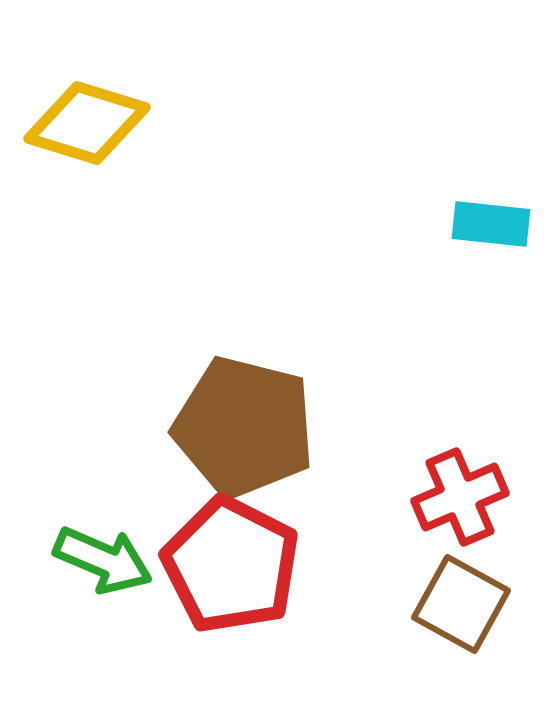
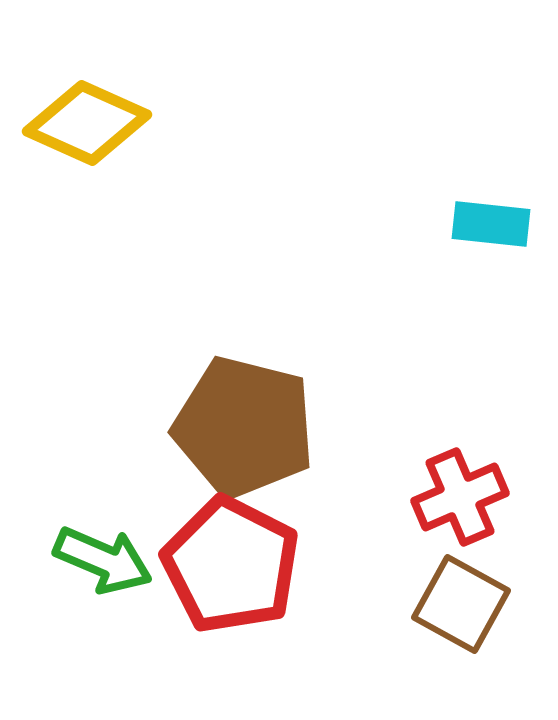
yellow diamond: rotated 7 degrees clockwise
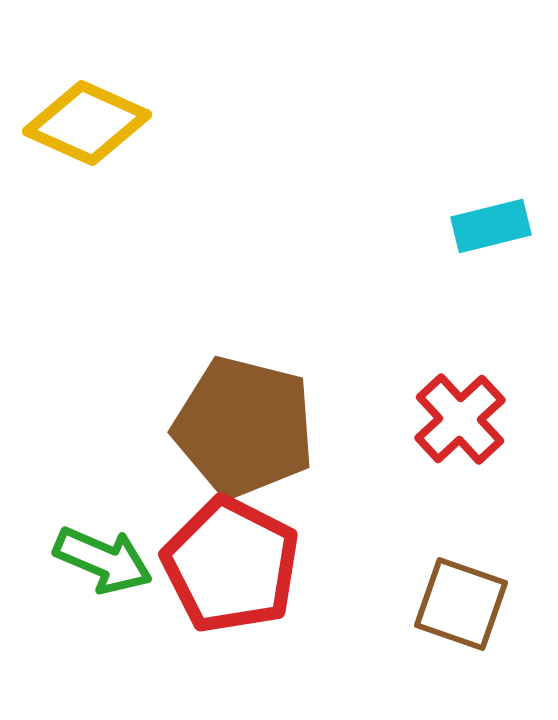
cyan rectangle: moved 2 px down; rotated 20 degrees counterclockwise
red cross: moved 78 px up; rotated 20 degrees counterclockwise
brown square: rotated 10 degrees counterclockwise
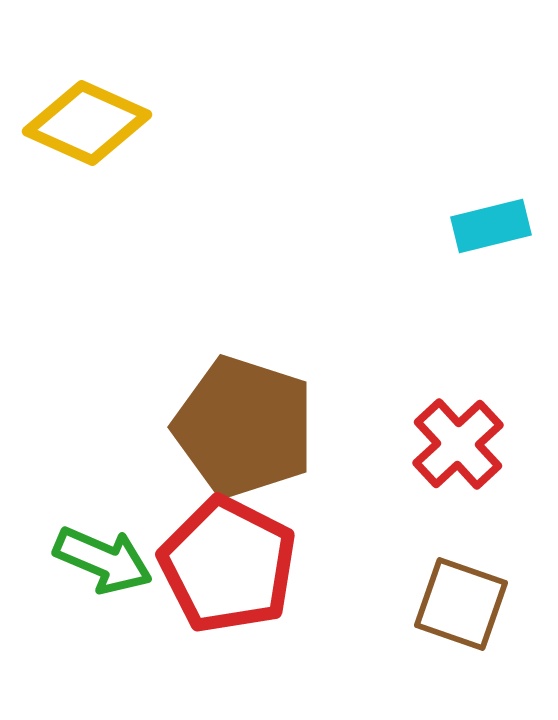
red cross: moved 2 px left, 25 px down
brown pentagon: rotated 4 degrees clockwise
red pentagon: moved 3 px left
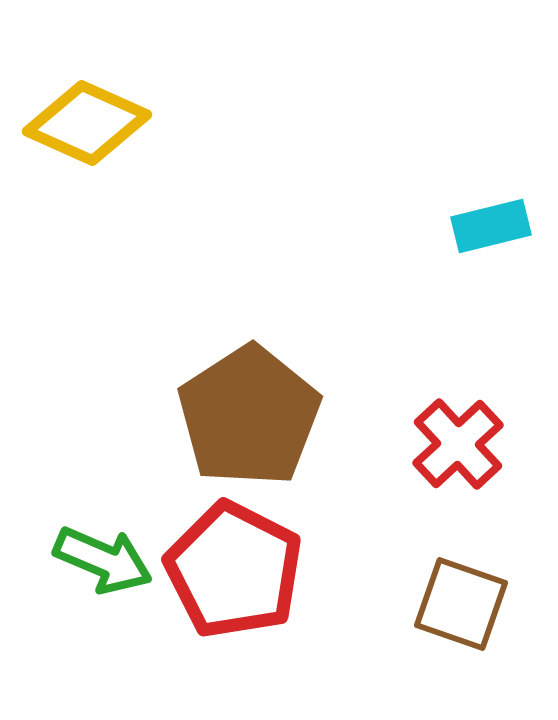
brown pentagon: moved 5 px right, 11 px up; rotated 21 degrees clockwise
red pentagon: moved 6 px right, 5 px down
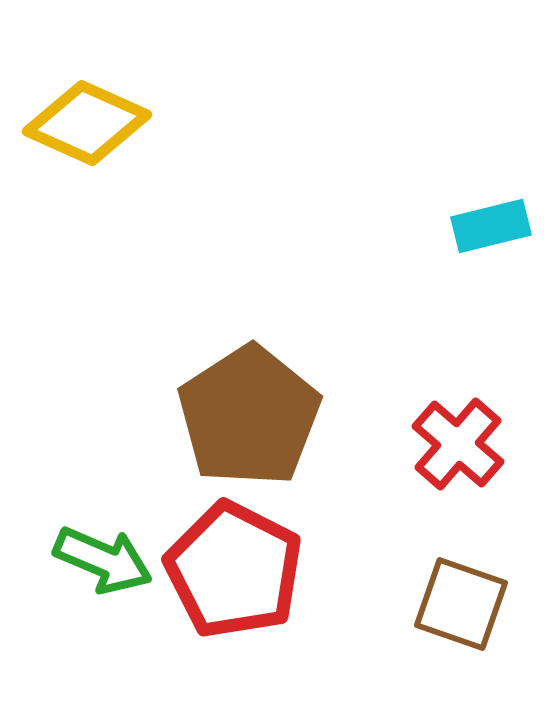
red cross: rotated 6 degrees counterclockwise
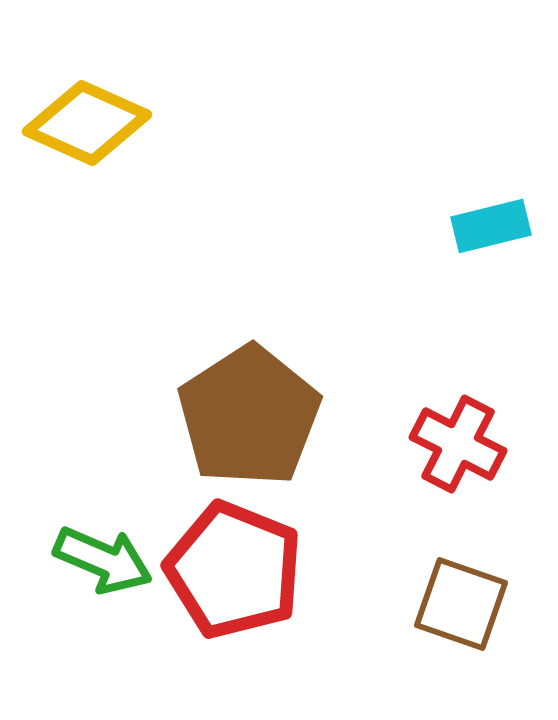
red cross: rotated 14 degrees counterclockwise
red pentagon: rotated 5 degrees counterclockwise
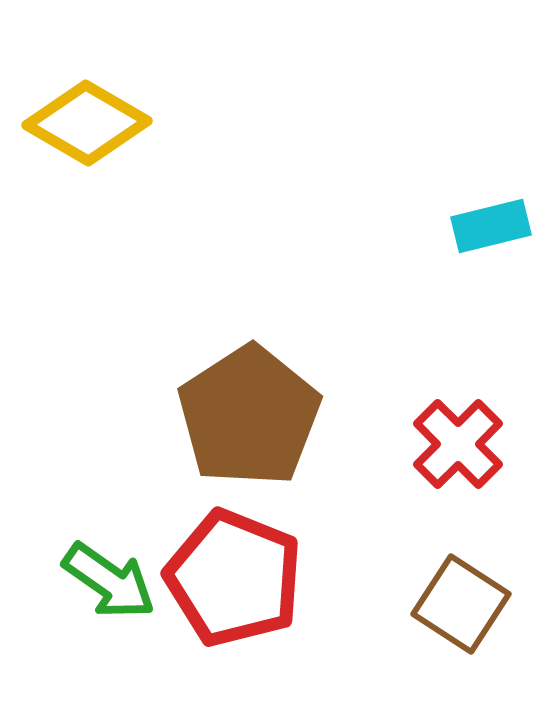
yellow diamond: rotated 6 degrees clockwise
red cross: rotated 18 degrees clockwise
green arrow: moved 6 px right, 21 px down; rotated 12 degrees clockwise
red pentagon: moved 8 px down
brown square: rotated 14 degrees clockwise
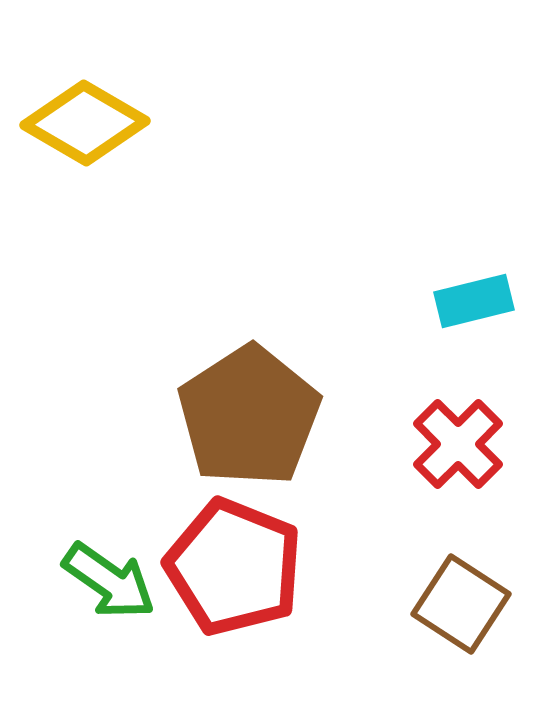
yellow diamond: moved 2 px left
cyan rectangle: moved 17 px left, 75 px down
red pentagon: moved 11 px up
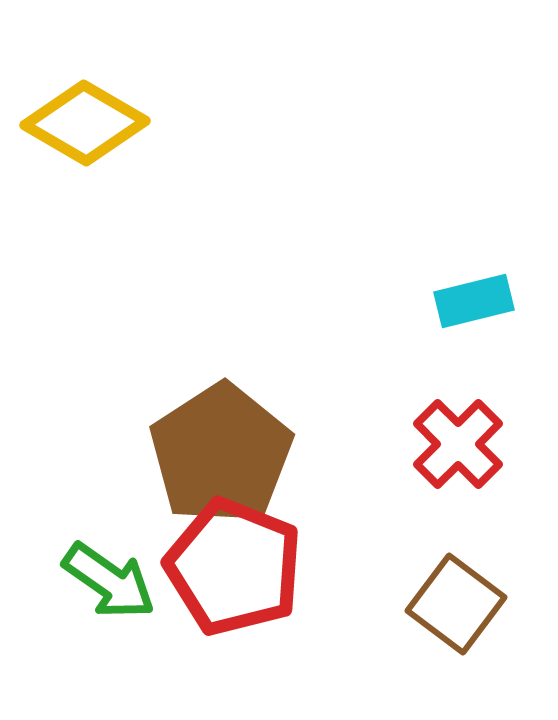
brown pentagon: moved 28 px left, 38 px down
brown square: moved 5 px left; rotated 4 degrees clockwise
